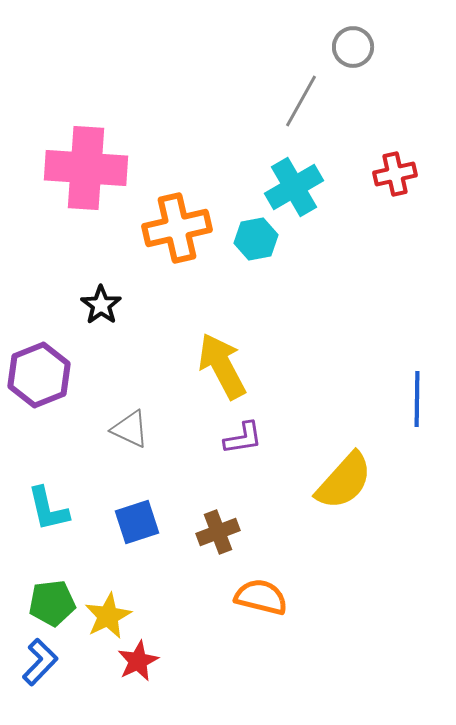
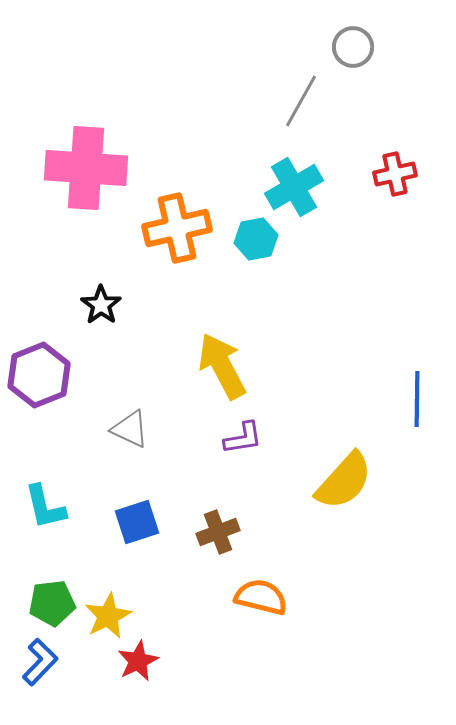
cyan L-shape: moved 3 px left, 2 px up
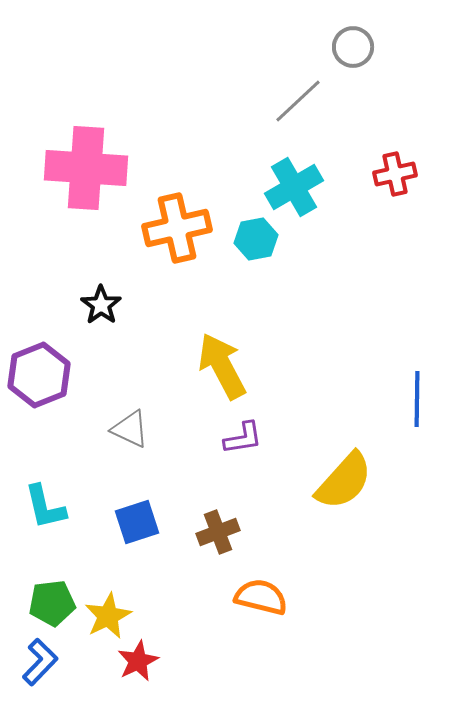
gray line: moved 3 px left; rotated 18 degrees clockwise
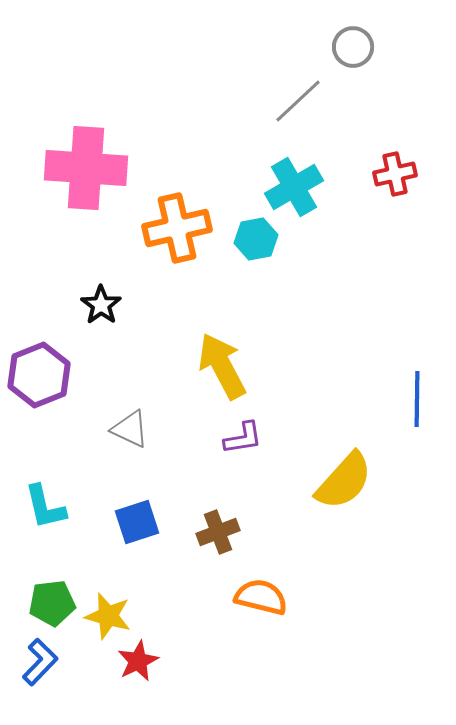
yellow star: rotated 30 degrees counterclockwise
